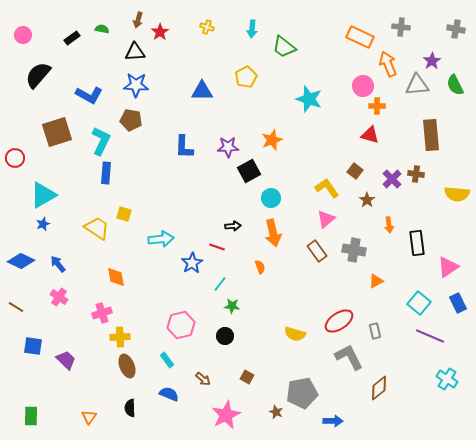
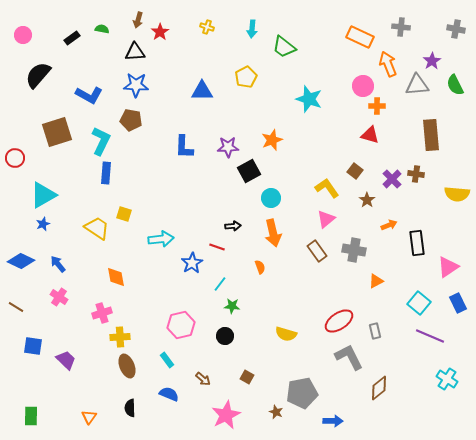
orange arrow at (389, 225): rotated 105 degrees counterclockwise
yellow semicircle at (295, 334): moved 9 px left
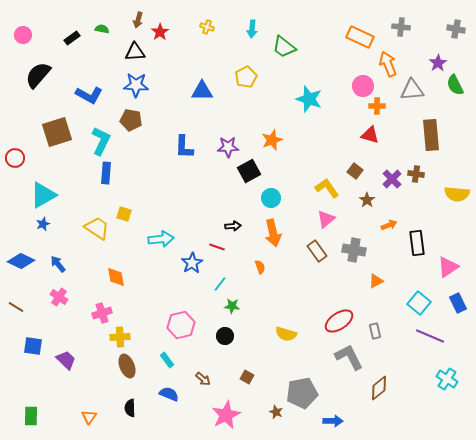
purple star at (432, 61): moved 6 px right, 2 px down
gray triangle at (417, 85): moved 5 px left, 5 px down
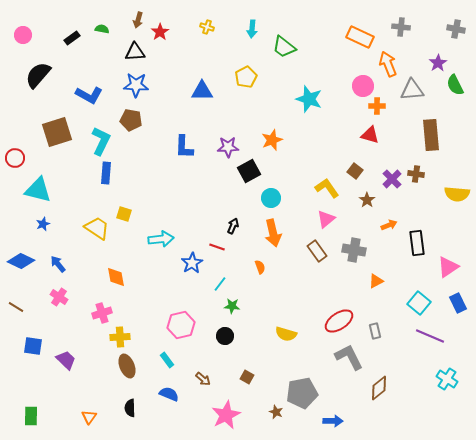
cyan triangle at (43, 195): moved 5 px left, 5 px up; rotated 44 degrees clockwise
black arrow at (233, 226): rotated 63 degrees counterclockwise
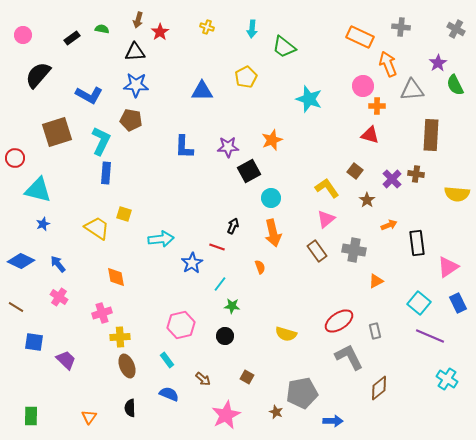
gray cross at (456, 29): rotated 18 degrees clockwise
brown rectangle at (431, 135): rotated 8 degrees clockwise
blue square at (33, 346): moved 1 px right, 4 px up
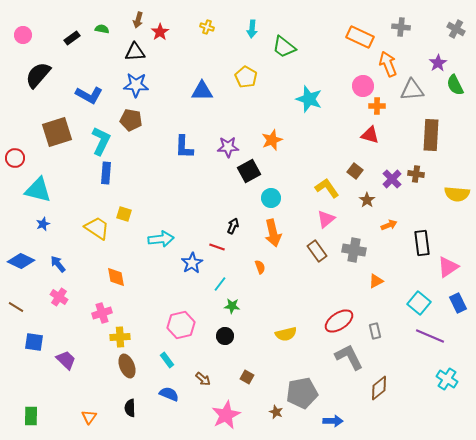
yellow pentagon at (246, 77): rotated 15 degrees counterclockwise
black rectangle at (417, 243): moved 5 px right
yellow semicircle at (286, 334): rotated 30 degrees counterclockwise
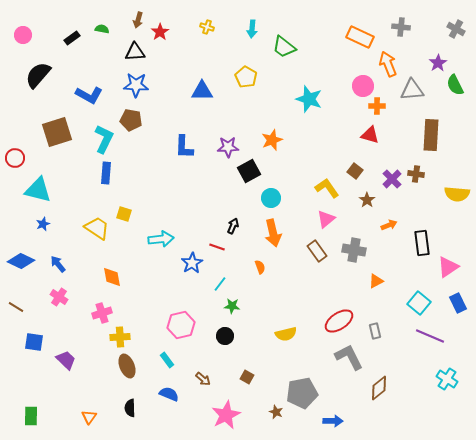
cyan L-shape at (101, 141): moved 3 px right, 2 px up
orange diamond at (116, 277): moved 4 px left
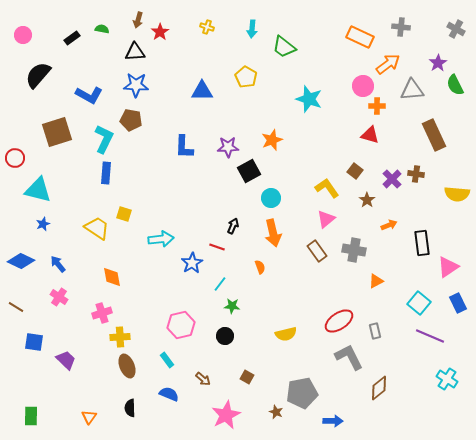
orange arrow at (388, 64): rotated 75 degrees clockwise
brown rectangle at (431, 135): moved 3 px right; rotated 28 degrees counterclockwise
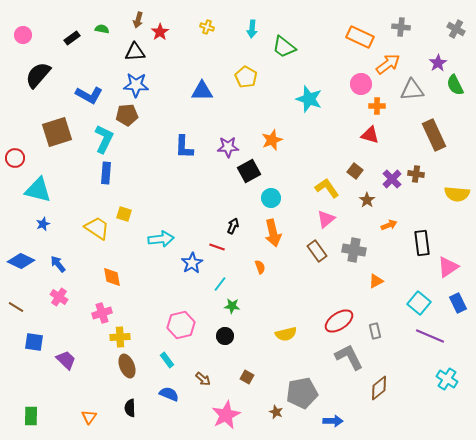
pink circle at (363, 86): moved 2 px left, 2 px up
brown pentagon at (131, 120): moved 4 px left, 5 px up; rotated 15 degrees counterclockwise
